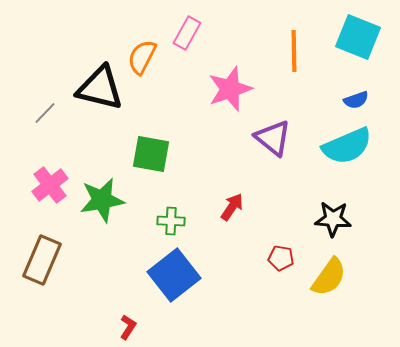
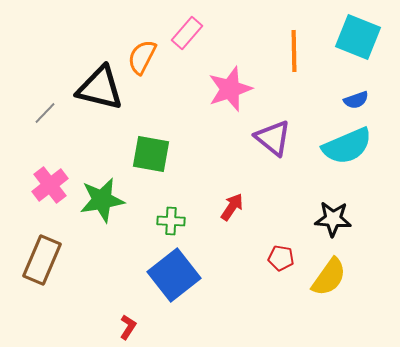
pink rectangle: rotated 12 degrees clockwise
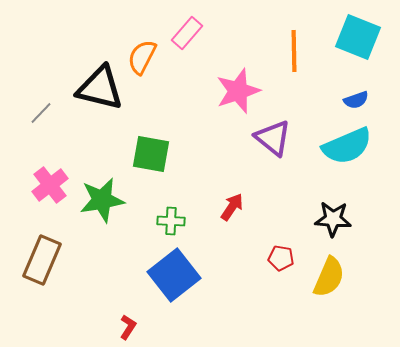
pink star: moved 8 px right, 2 px down
gray line: moved 4 px left
yellow semicircle: rotated 12 degrees counterclockwise
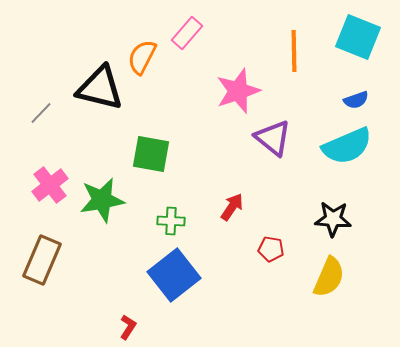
red pentagon: moved 10 px left, 9 px up
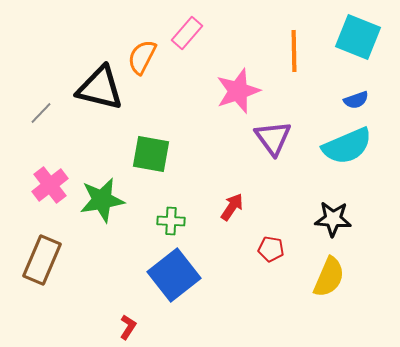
purple triangle: rotated 15 degrees clockwise
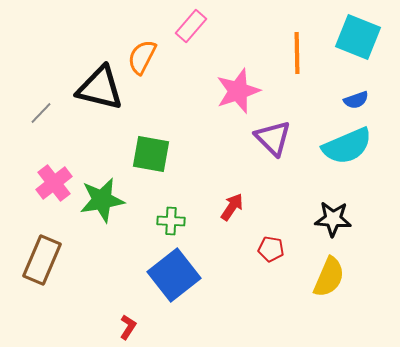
pink rectangle: moved 4 px right, 7 px up
orange line: moved 3 px right, 2 px down
purple triangle: rotated 9 degrees counterclockwise
pink cross: moved 4 px right, 2 px up
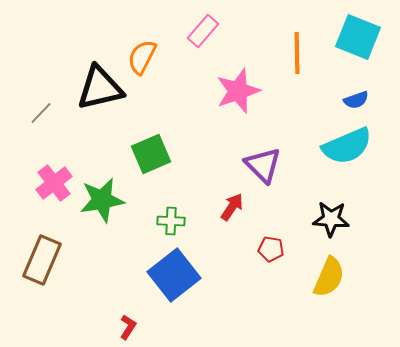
pink rectangle: moved 12 px right, 5 px down
black triangle: rotated 27 degrees counterclockwise
purple triangle: moved 10 px left, 27 px down
green square: rotated 33 degrees counterclockwise
black star: moved 2 px left
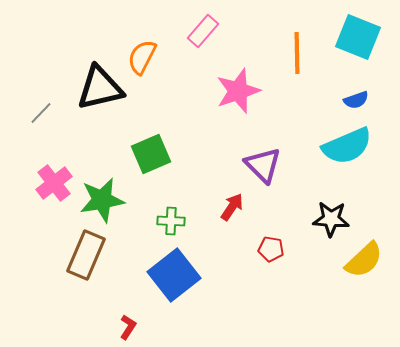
brown rectangle: moved 44 px right, 5 px up
yellow semicircle: moved 35 px right, 17 px up; rotated 24 degrees clockwise
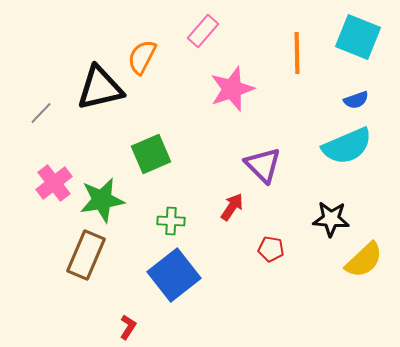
pink star: moved 6 px left, 2 px up
